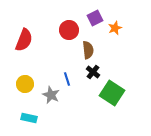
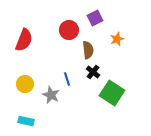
orange star: moved 2 px right, 11 px down
cyan rectangle: moved 3 px left, 3 px down
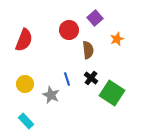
purple square: rotated 14 degrees counterclockwise
black cross: moved 2 px left, 6 px down
cyan rectangle: rotated 35 degrees clockwise
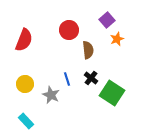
purple square: moved 12 px right, 2 px down
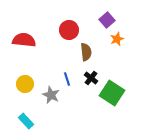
red semicircle: rotated 105 degrees counterclockwise
brown semicircle: moved 2 px left, 2 px down
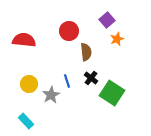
red circle: moved 1 px down
blue line: moved 2 px down
yellow circle: moved 4 px right
gray star: rotated 18 degrees clockwise
